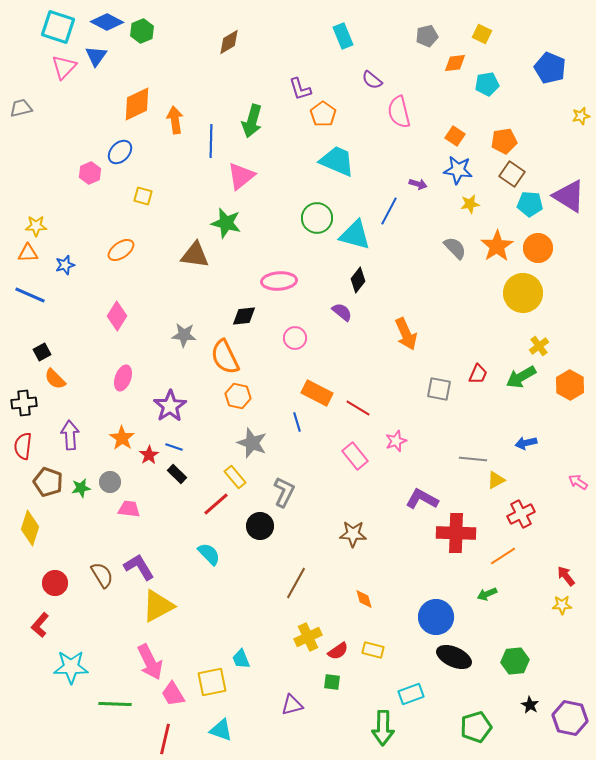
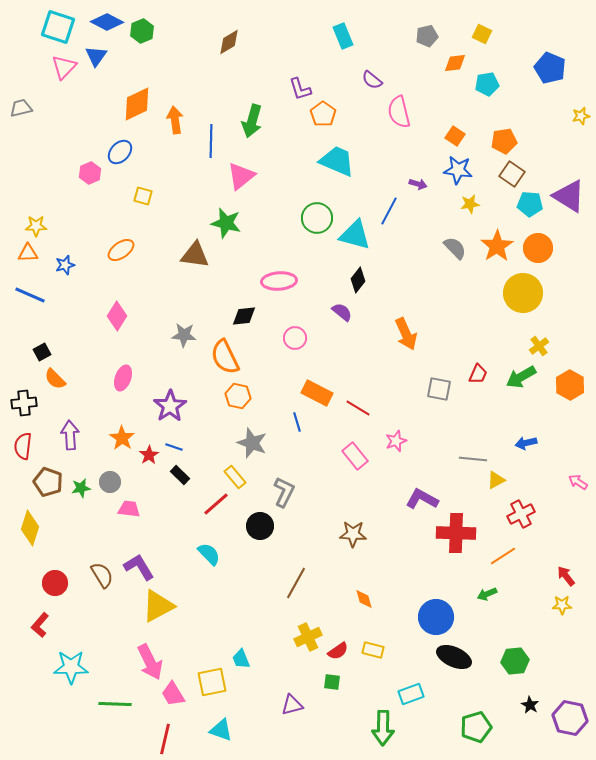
black rectangle at (177, 474): moved 3 px right, 1 px down
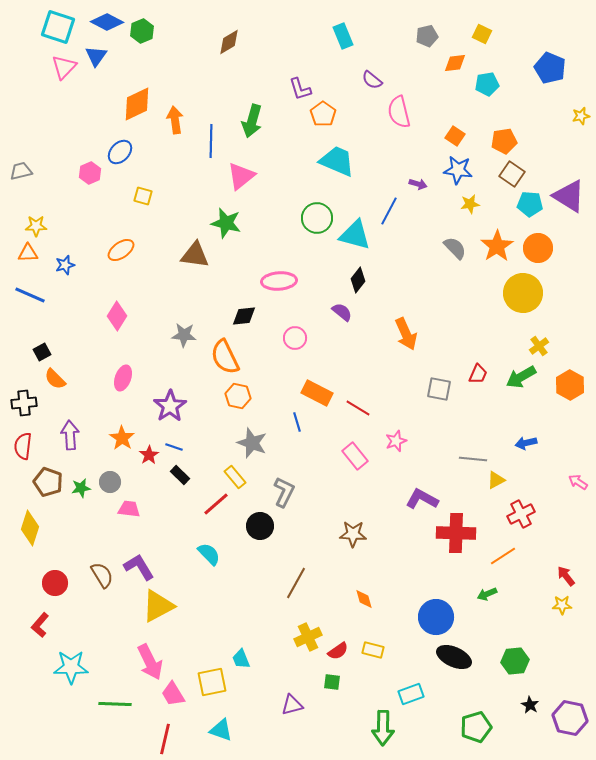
gray trapezoid at (21, 108): moved 63 px down
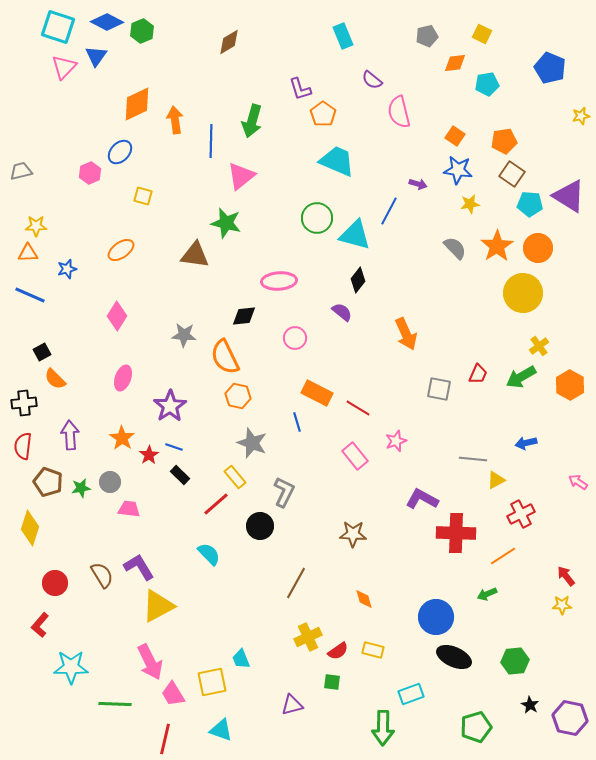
blue star at (65, 265): moved 2 px right, 4 px down
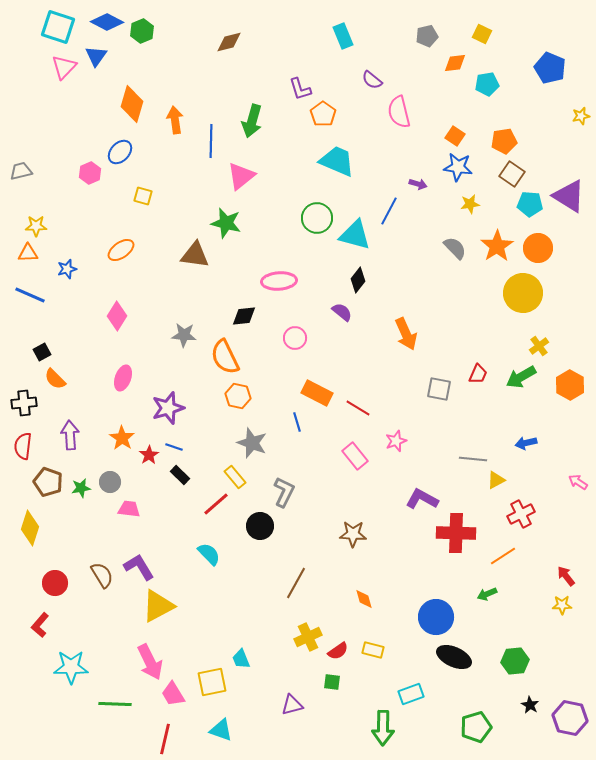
brown diamond at (229, 42): rotated 16 degrees clockwise
orange diamond at (137, 104): moved 5 px left; rotated 48 degrees counterclockwise
blue star at (458, 170): moved 3 px up
purple star at (170, 406): moved 2 px left, 2 px down; rotated 16 degrees clockwise
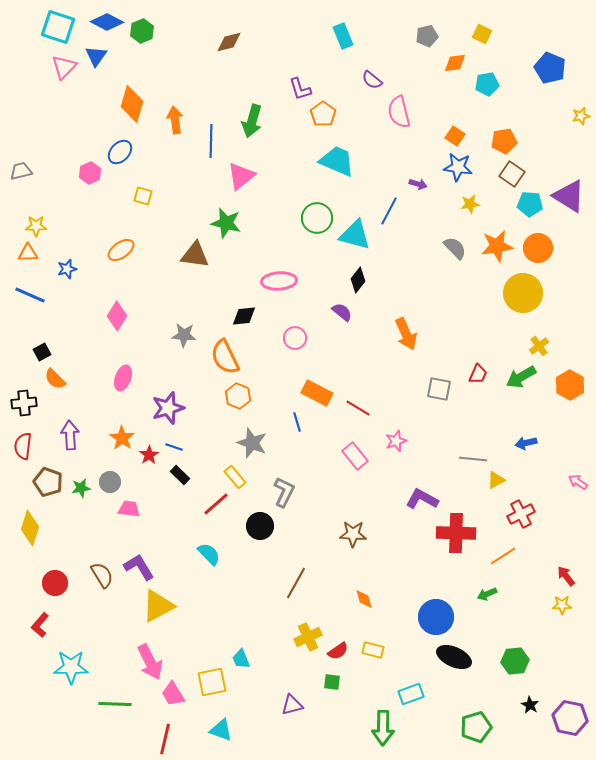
orange star at (497, 246): rotated 24 degrees clockwise
orange hexagon at (238, 396): rotated 10 degrees clockwise
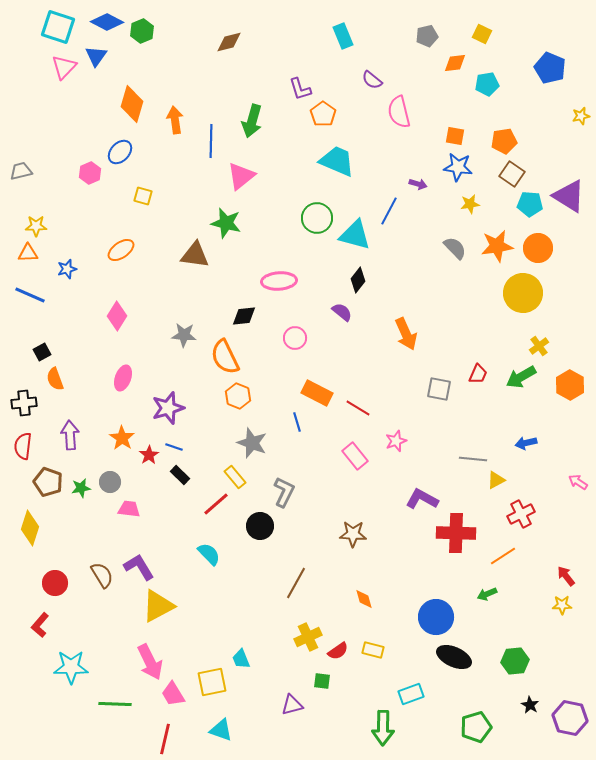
orange square at (455, 136): rotated 24 degrees counterclockwise
orange semicircle at (55, 379): rotated 25 degrees clockwise
green square at (332, 682): moved 10 px left, 1 px up
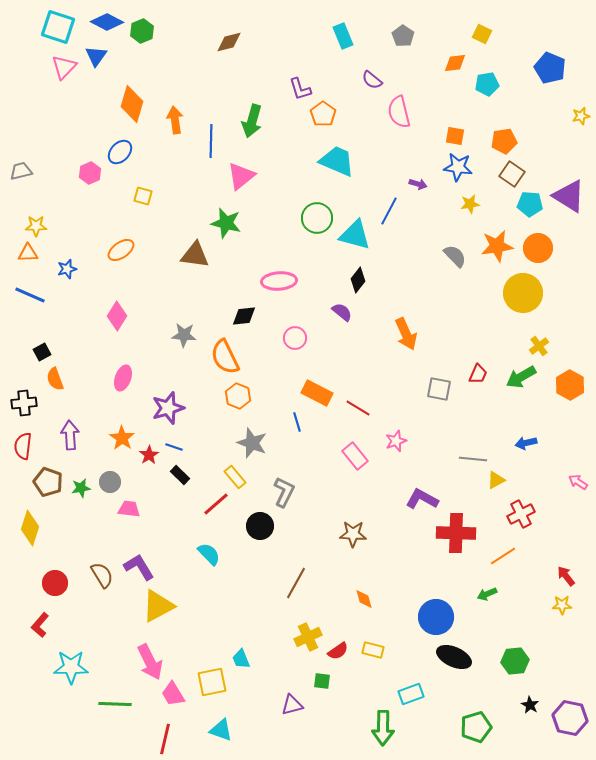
gray pentagon at (427, 36): moved 24 px left; rotated 25 degrees counterclockwise
gray semicircle at (455, 248): moved 8 px down
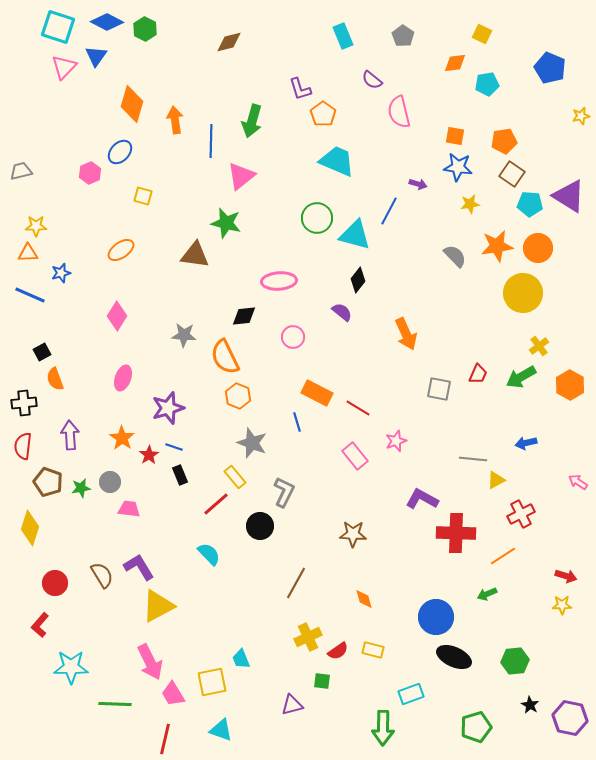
green hexagon at (142, 31): moved 3 px right, 2 px up; rotated 10 degrees counterclockwise
blue star at (67, 269): moved 6 px left, 4 px down
pink circle at (295, 338): moved 2 px left, 1 px up
black rectangle at (180, 475): rotated 24 degrees clockwise
red arrow at (566, 576): rotated 145 degrees clockwise
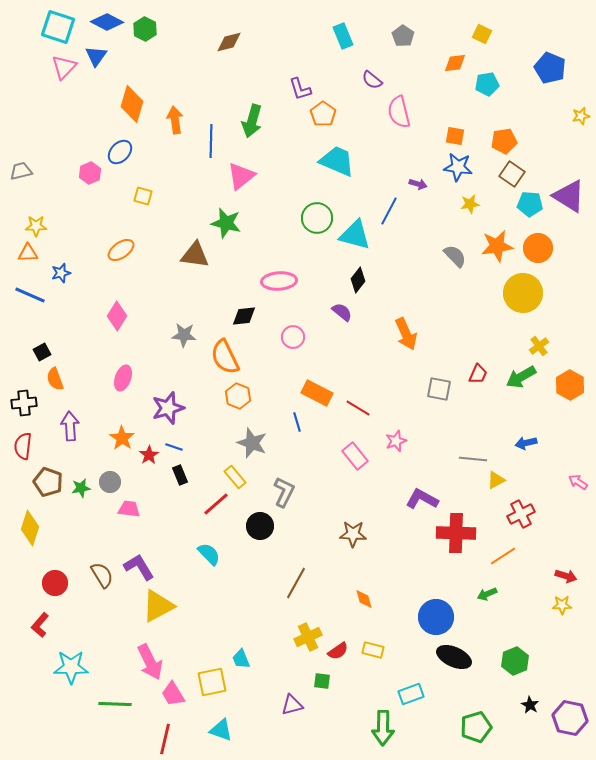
purple arrow at (70, 435): moved 9 px up
green hexagon at (515, 661): rotated 16 degrees counterclockwise
